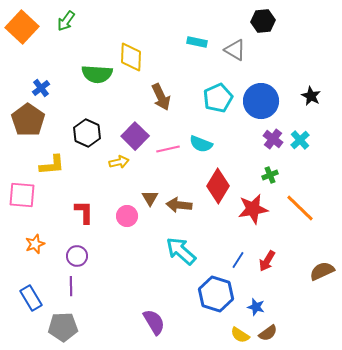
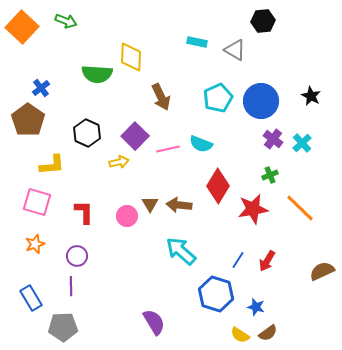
green arrow at (66, 21): rotated 105 degrees counterclockwise
cyan cross at (300, 140): moved 2 px right, 3 px down
pink square at (22, 195): moved 15 px right, 7 px down; rotated 12 degrees clockwise
brown triangle at (150, 198): moved 6 px down
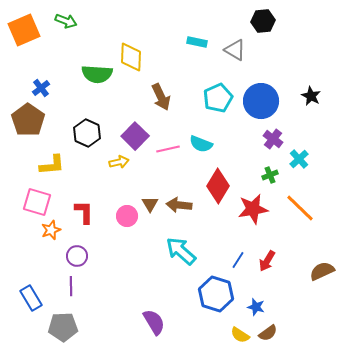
orange square at (22, 27): moved 2 px right, 3 px down; rotated 24 degrees clockwise
cyan cross at (302, 143): moved 3 px left, 16 px down
orange star at (35, 244): moved 16 px right, 14 px up
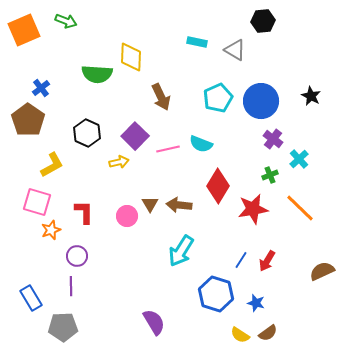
yellow L-shape at (52, 165): rotated 24 degrees counterclockwise
cyan arrow at (181, 251): rotated 100 degrees counterclockwise
blue line at (238, 260): moved 3 px right
blue star at (256, 307): moved 4 px up
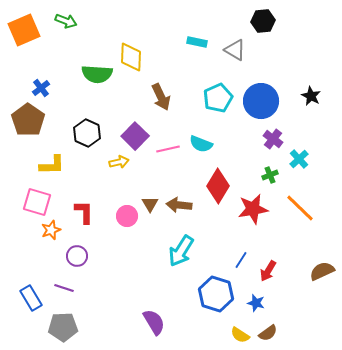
yellow L-shape at (52, 165): rotated 28 degrees clockwise
red arrow at (267, 261): moved 1 px right, 10 px down
purple line at (71, 286): moved 7 px left, 2 px down; rotated 72 degrees counterclockwise
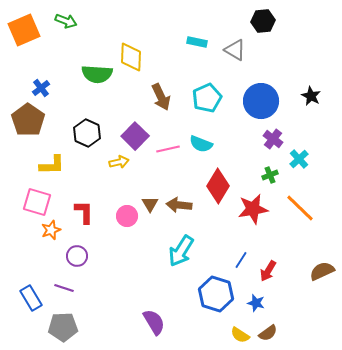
cyan pentagon at (218, 98): moved 11 px left
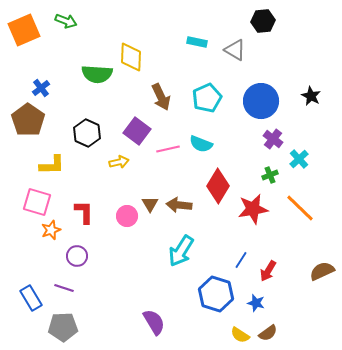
purple square at (135, 136): moved 2 px right, 5 px up; rotated 8 degrees counterclockwise
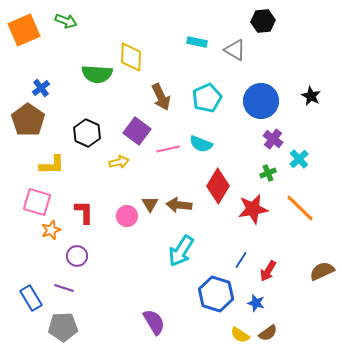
green cross at (270, 175): moved 2 px left, 2 px up
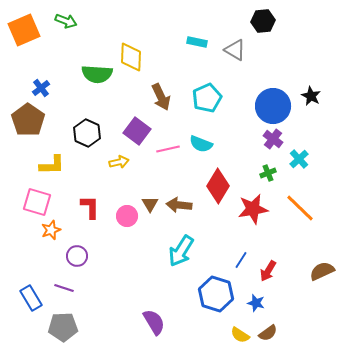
blue circle at (261, 101): moved 12 px right, 5 px down
red L-shape at (84, 212): moved 6 px right, 5 px up
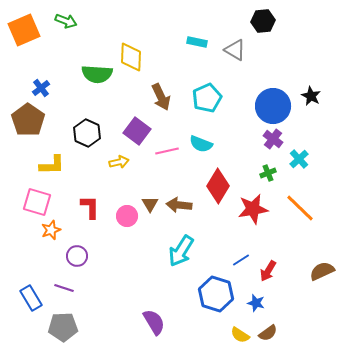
pink line at (168, 149): moved 1 px left, 2 px down
blue line at (241, 260): rotated 24 degrees clockwise
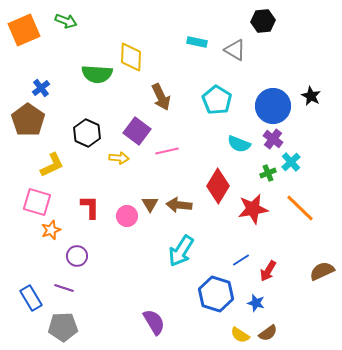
cyan pentagon at (207, 98): moved 10 px right, 2 px down; rotated 16 degrees counterclockwise
cyan semicircle at (201, 144): moved 38 px right
cyan cross at (299, 159): moved 8 px left, 3 px down
yellow arrow at (119, 162): moved 4 px up; rotated 18 degrees clockwise
yellow L-shape at (52, 165): rotated 24 degrees counterclockwise
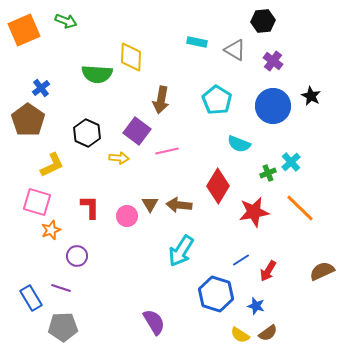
brown arrow at (161, 97): moved 3 px down; rotated 36 degrees clockwise
purple cross at (273, 139): moved 78 px up
red star at (253, 209): moved 1 px right, 3 px down
purple line at (64, 288): moved 3 px left
blue star at (256, 303): moved 3 px down
